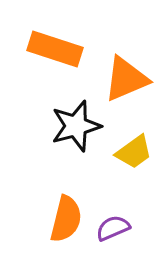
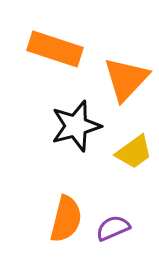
orange triangle: rotated 24 degrees counterclockwise
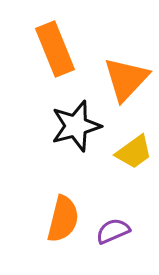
orange rectangle: rotated 50 degrees clockwise
orange semicircle: moved 3 px left
purple semicircle: moved 3 px down
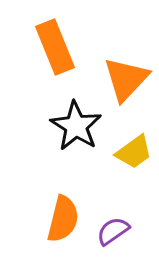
orange rectangle: moved 2 px up
black star: rotated 24 degrees counterclockwise
purple semicircle: rotated 12 degrees counterclockwise
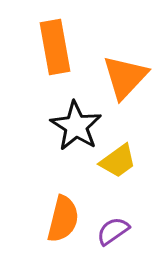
orange rectangle: rotated 12 degrees clockwise
orange triangle: moved 1 px left, 2 px up
yellow trapezoid: moved 16 px left, 9 px down
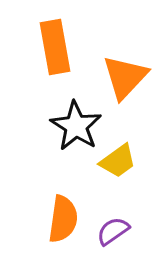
orange semicircle: rotated 6 degrees counterclockwise
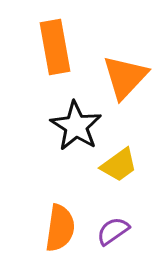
yellow trapezoid: moved 1 px right, 4 px down
orange semicircle: moved 3 px left, 9 px down
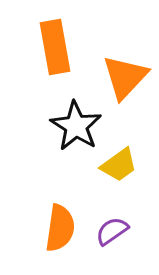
purple semicircle: moved 1 px left
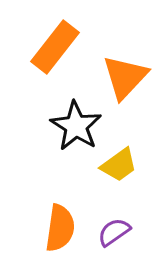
orange rectangle: rotated 48 degrees clockwise
purple semicircle: moved 2 px right, 1 px down
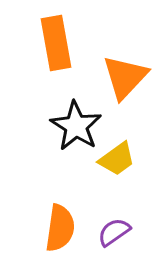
orange rectangle: moved 1 px right, 4 px up; rotated 48 degrees counterclockwise
yellow trapezoid: moved 2 px left, 6 px up
